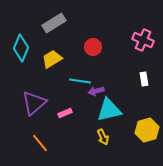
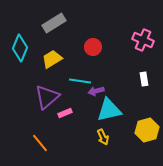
cyan diamond: moved 1 px left
purple triangle: moved 13 px right, 6 px up
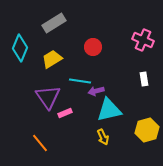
purple triangle: moved 1 px right; rotated 24 degrees counterclockwise
